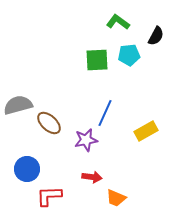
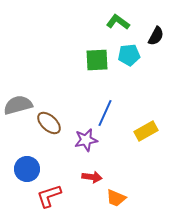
red L-shape: rotated 16 degrees counterclockwise
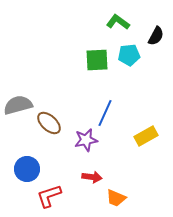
yellow rectangle: moved 5 px down
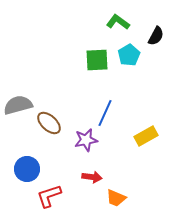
cyan pentagon: rotated 25 degrees counterclockwise
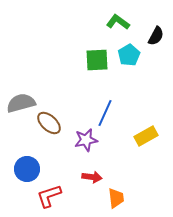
gray semicircle: moved 3 px right, 2 px up
orange trapezoid: rotated 120 degrees counterclockwise
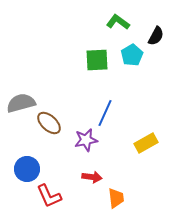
cyan pentagon: moved 3 px right
yellow rectangle: moved 7 px down
red L-shape: rotated 96 degrees counterclockwise
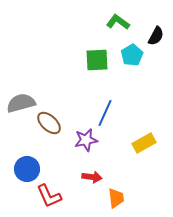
yellow rectangle: moved 2 px left
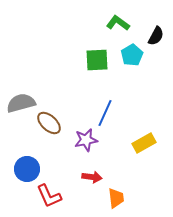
green L-shape: moved 1 px down
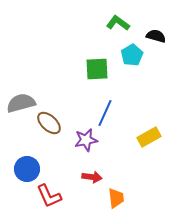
black semicircle: rotated 102 degrees counterclockwise
green square: moved 9 px down
yellow rectangle: moved 5 px right, 6 px up
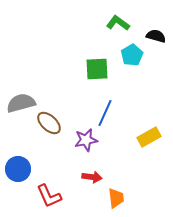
blue circle: moved 9 px left
